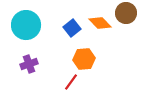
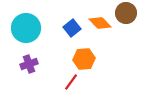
cyan circle: moved 3 px down
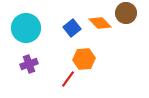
red line: moved 3 px left, 3 px up
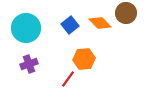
blue square: moved 2 px left, 3 px up
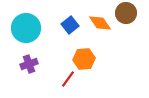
orange diamond: rotated 10 degrees clockwise
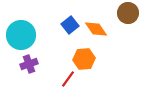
brown circle: moved 2 px right
orange diamond: moved 4 px left, 6 px down
cyan circle: moved 5 px left, 7 px down
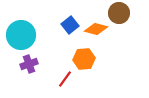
brown circle: moved 9 px left
orange diamond: rotated 40 degrees counterclockwise
red line: moved 3 px left
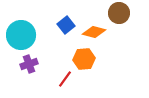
blue square: moved 4 px left
orange diamond: moved 2 px left, 3 px down
